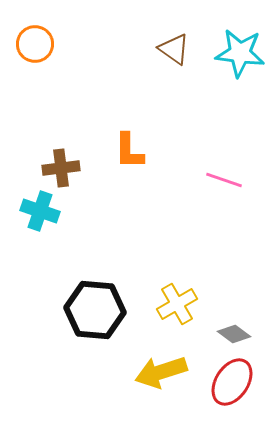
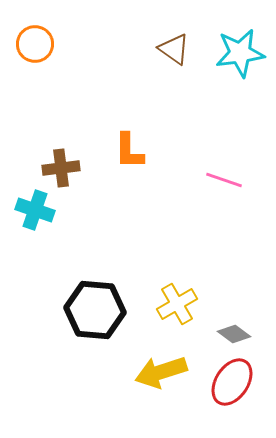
cyan star: rotated 15 degrees counterclockwise
cyan cross: moved 5 px left, 1 px up
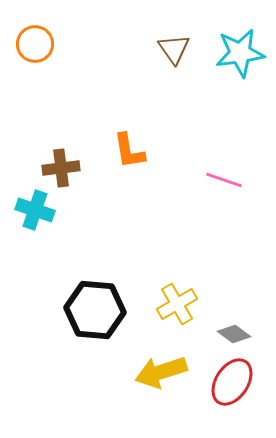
brown triangle: rotated 20 degrees clockwise
orange L-shape: rotated 9 degrees counterclockwise
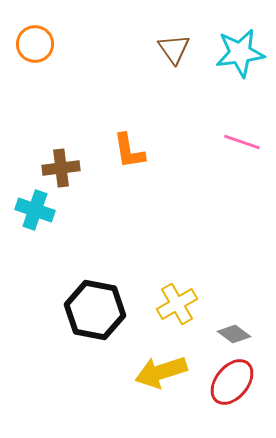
pink line: moved 18 px right, 38 px up
black hexagon: rotated 6 degrees clockwise
red ellipse: rotated 6 degrees clockwise
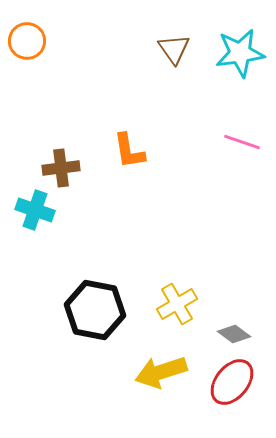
orange circle: moved 8 px left, 3 px up
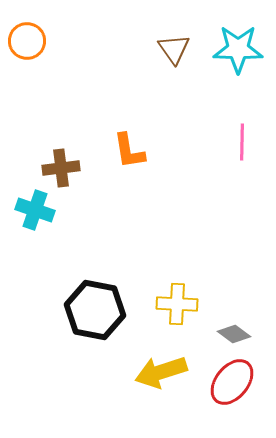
cyan star: moved 2 px left, 4 px up; rotated 9 degrees clockwise
pink line: rotated 72 degrees clockwise
yellow cross: rotated 33 degrees clockwise
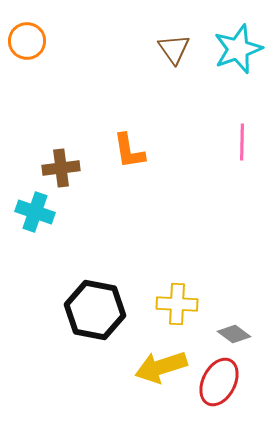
cyan star: rotated 21 degrees counterclockwise
cyan cross: moved 2 px down
yellow arrow: moved 5 px up
red ellipse: moved 13 px left; rotated 12 degrees counterclockwise
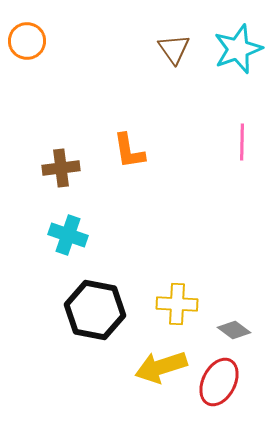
cyan cross: moved 33 px right, 23 px down
gray diamond: moved 4 px up
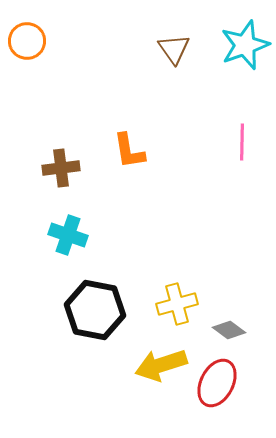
cyan star: moved 7 px right, 4 px up
yellow cross: rotated 18 degrees counterclockwise
gray diamond: moved 5 px left
yellow arrow: moved 2 px up
red ellipse: moved 2 px left, 1 px down
